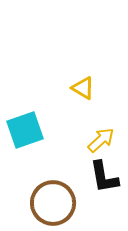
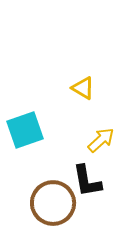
black L-shape: moved 17 px left, 4 px down
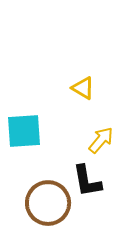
cyan square: moved 1 px left, 1 px down; rotated 15 degrees clockwise
yellow arrow: rotated 8 degrees counterclockwise
brown circle: moved 5 px left
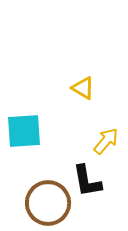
yellow arrow: moved 5 px right, 1 px down
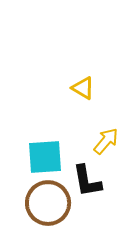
cyan square: moved 21 px right, 26 px down
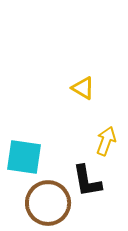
yellow arrow: rotated 20 degrees counterclockwise
cyan square: moved 21 px left; rotated 12 degrees clockwise
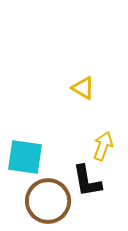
yellow arrow: moved 3 px left, 5 px down
cyan square: moved 1 px right
brown circle: moved 2 px up
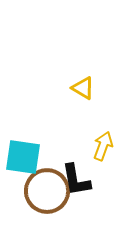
cyan square: moved 2 px left
black L-shape: moved 11 px left, 1 px up
brown circle: moved 1 px left, 10 px up
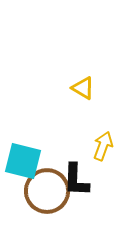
cyan square: moved 4 px down; rotated 6 degrees clockwise
black L-shape: rotated 12 degrees clockwise
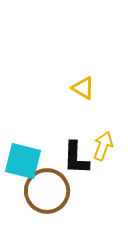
black L-shape: moved 22 px up
